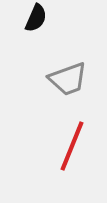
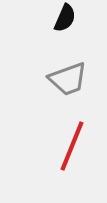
black semicircle: moved 29 px right
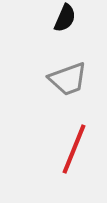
red line: moved 2 px right, 3 px down
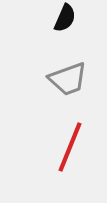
red line: moved 4 px left, 2 px up
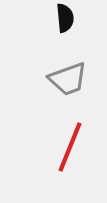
black semicircle: rotated 28 degrees counterclockwise
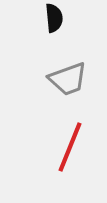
black semicircle: moved 11 px left
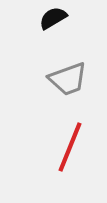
black semicircle: moved 1 px left; rotated 116 degrees counterclockwise
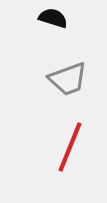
black semicircle: rotated 48 degrees clockwise
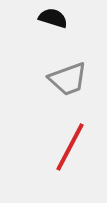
red line: rotated 6 degrees clockwise
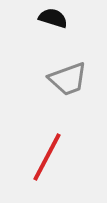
red line: moved 23 px left, 10 px down
